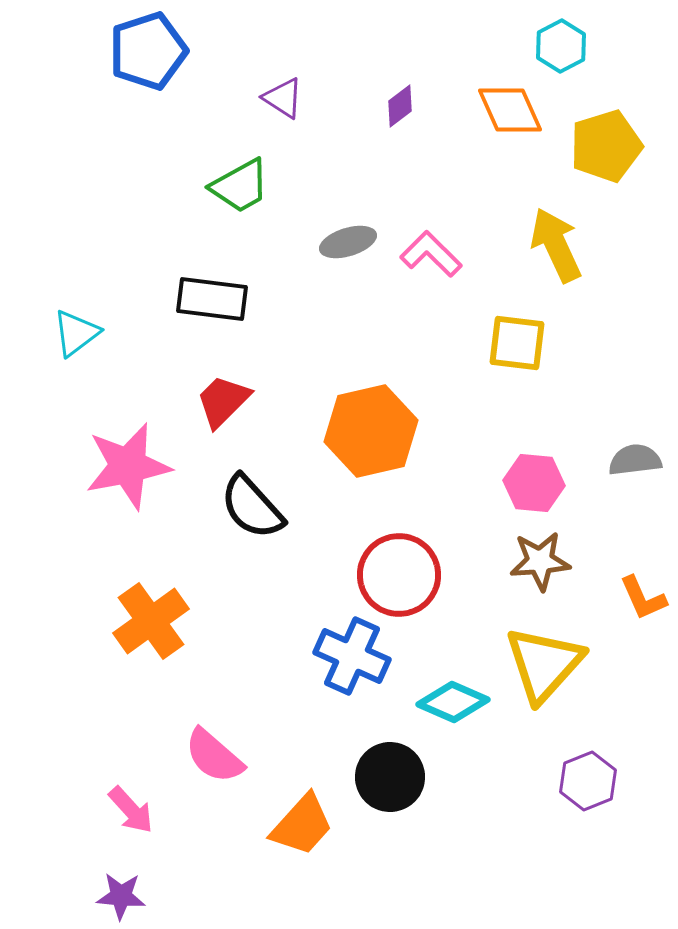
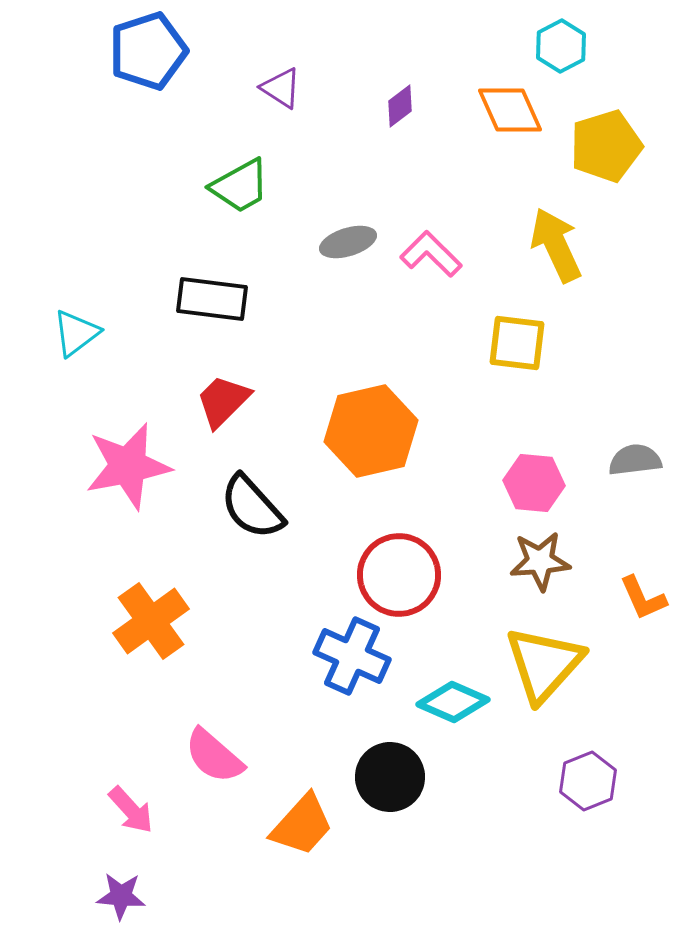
purple triangle: moved 2 px left, 10 px up
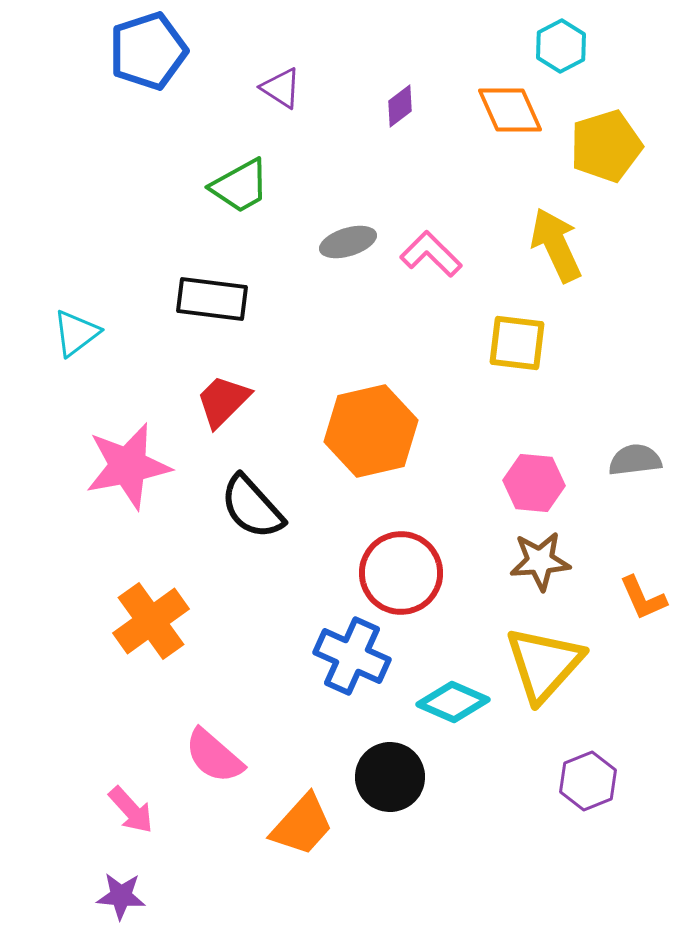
red circle: moved 2 px right, 2 px up
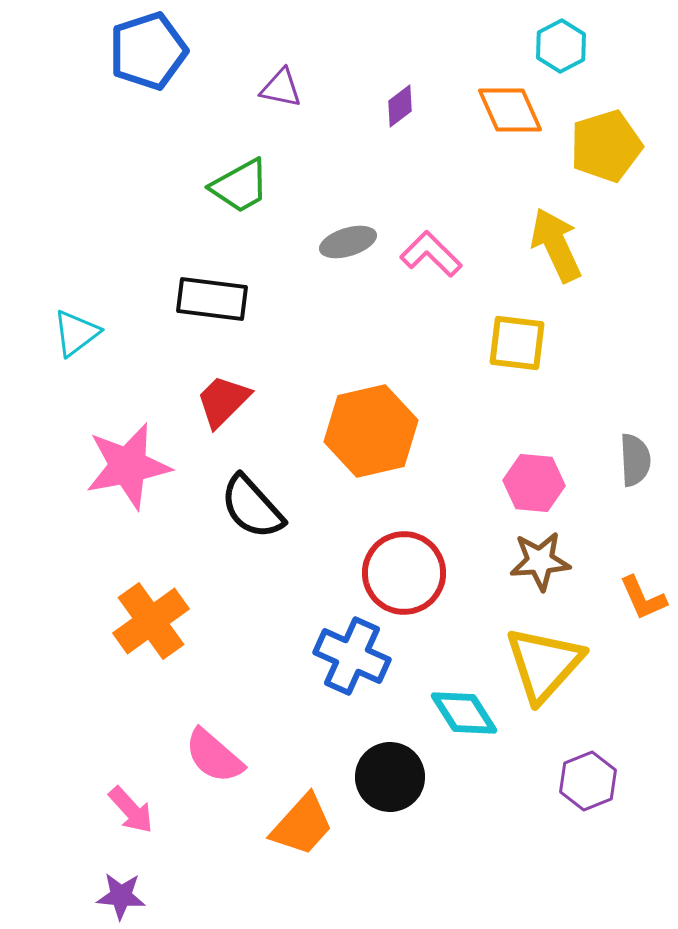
purple triangle: rotated 21 degrees counterclockwise
gray semicircle: rotated 94 degrees clockwise
red circle: moved 3 px right
cyan diamond: moved 11 px right, 11 px down; rotated 34 degrees clockwise
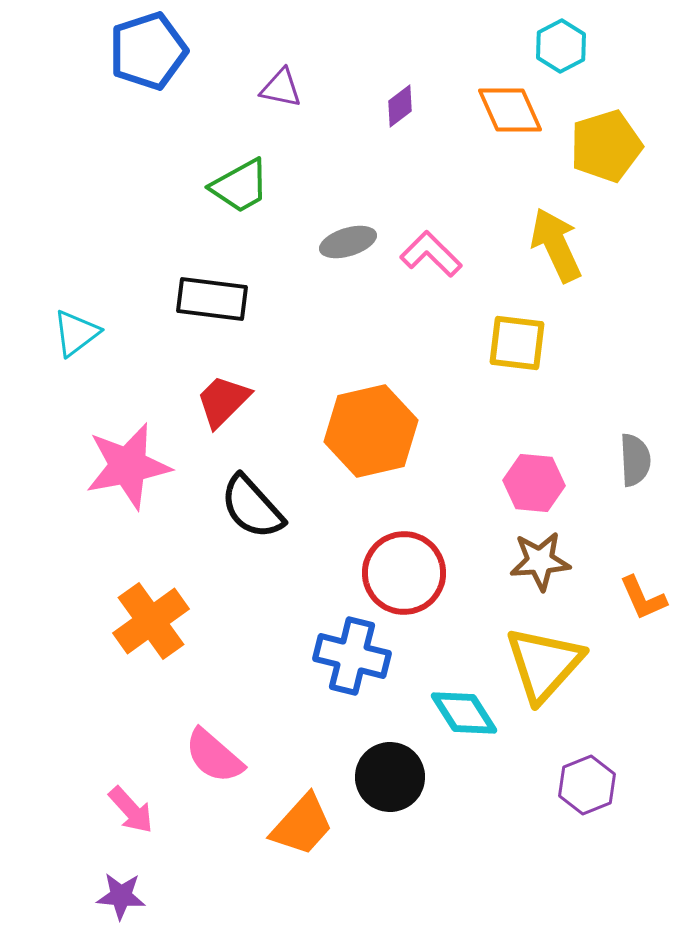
blue cross: rotated 10 degrees counterclockwise
purple hexagon: moved 1 px left, 4 px down
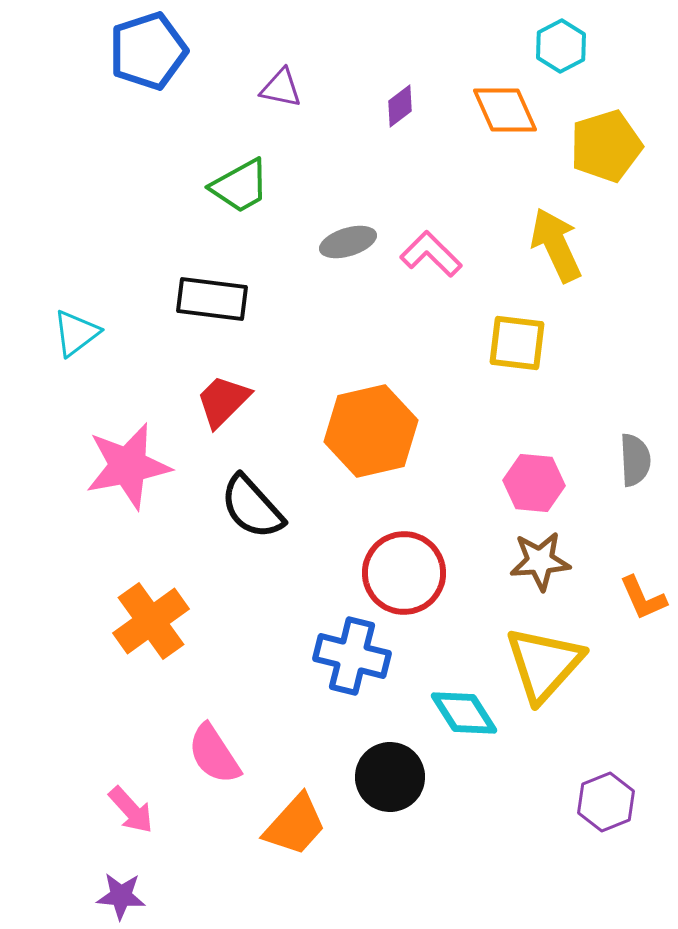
orange diamond: moved 5 px left
pink semicircle: moved 2 px up; rotated 16 degrees clockwise
purple hexagon: moved 19 px right, 17 px down
orange trapezoid: moved 7 px left
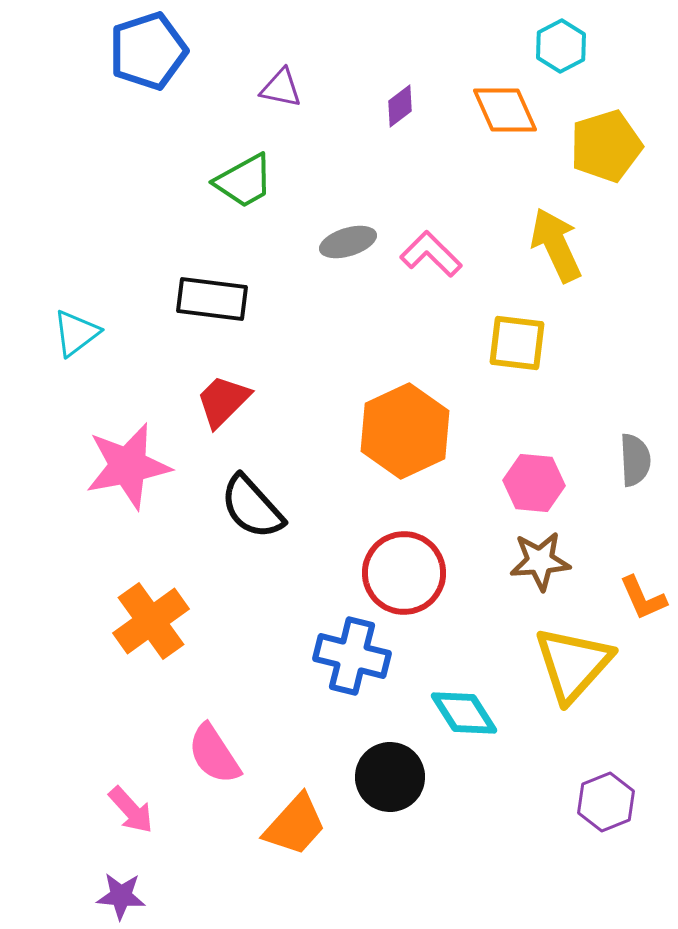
green trapezoid: moved 4 px right, 5 px up
orange hexagon: moved 34 px right; rotated 12 degrees counterclockwise
yellow triangle: moved 29 px right
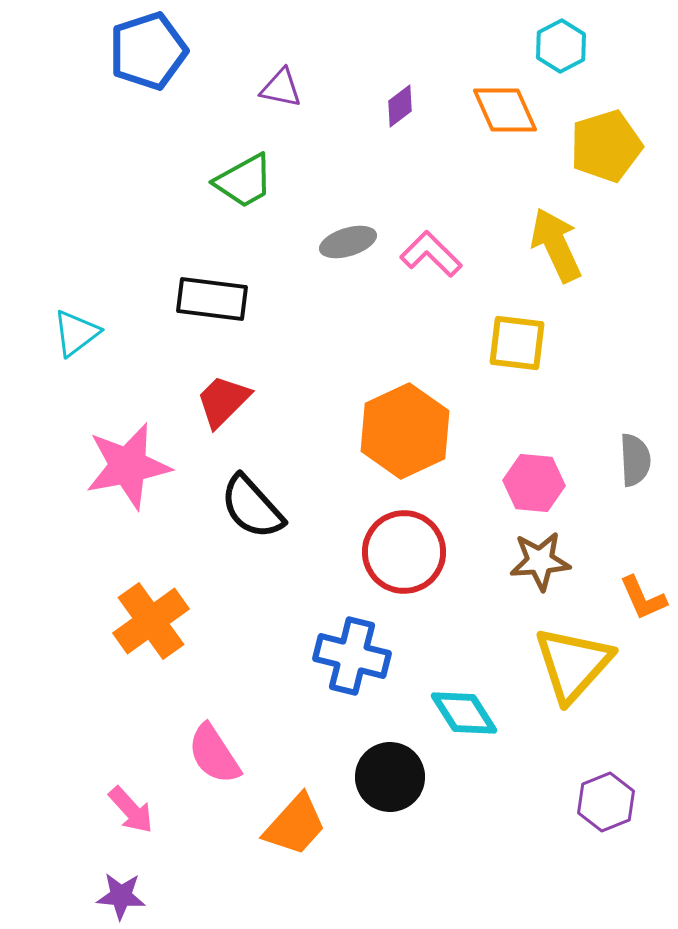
red circle: moved 21 px up
